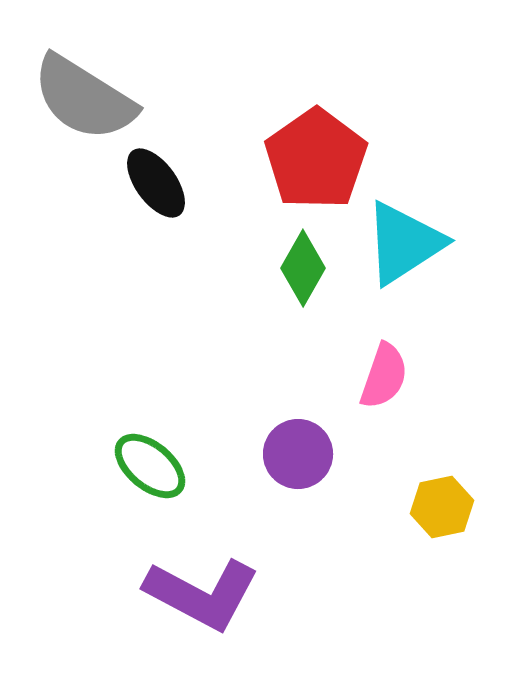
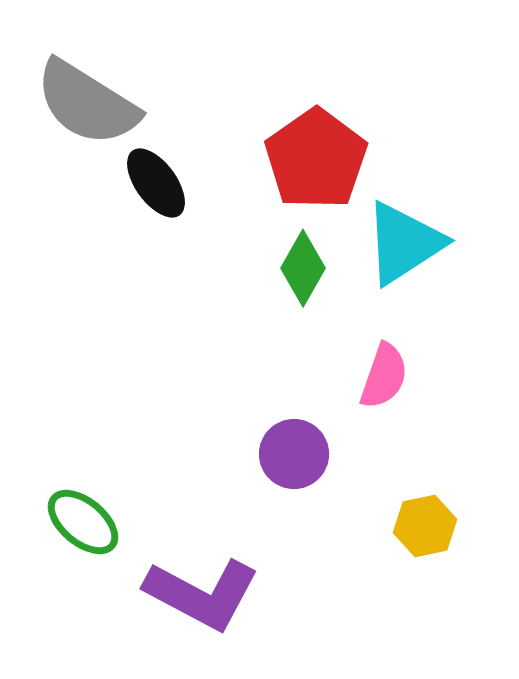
gray semicircle: moved 3 px right, 5 px down
purple circle: moved 4 px left
green ellipse: moved 67 px left, 56 px down
yellow hexagon: moved 17 px left, 19 px down
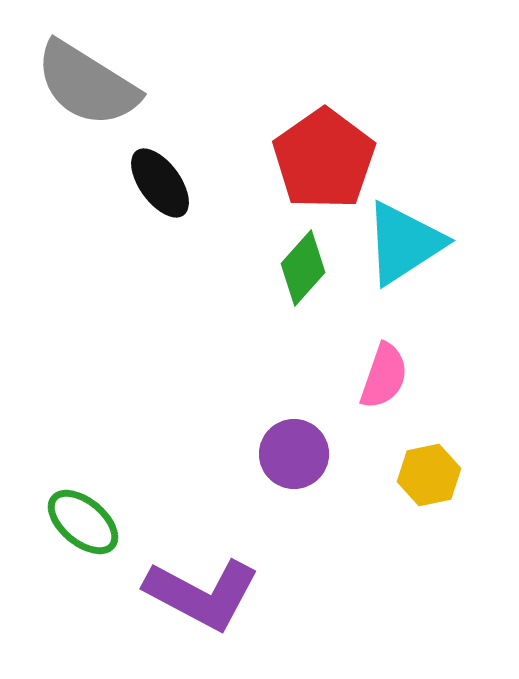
gray semicircle: moved 19 px up
red pentagon: moved 8 px right
black ellipse: moved 4 px right
green diamond: rotated 12 degrees clockwise
yellow hexagon: moved 4 px right, 51 px up
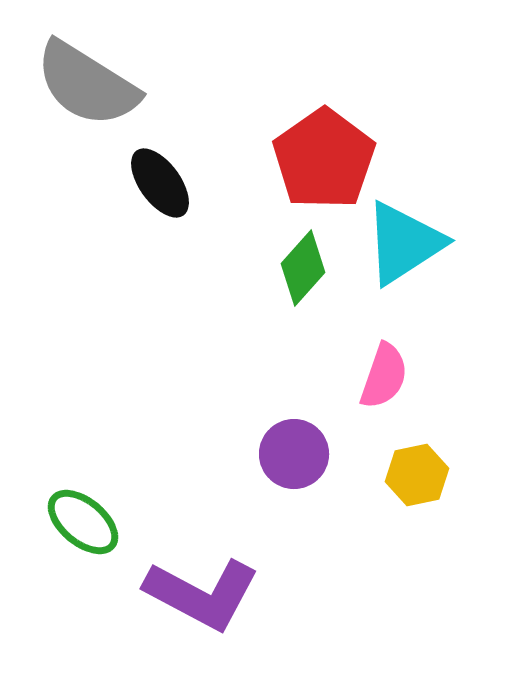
yellow hexagon: moved 12 px left
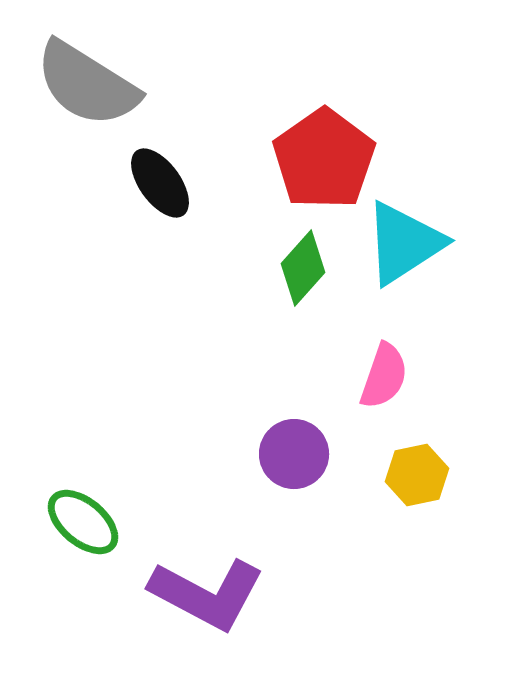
purple L-shape: moved 5 px right
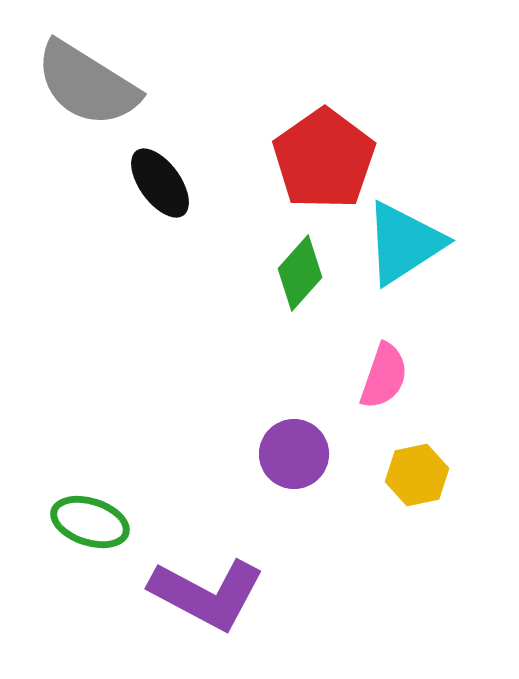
green diamond: moved 3 px left, 5 px down
green ellipse: moved 7 px right; rotated 22 degrees counterclockwise
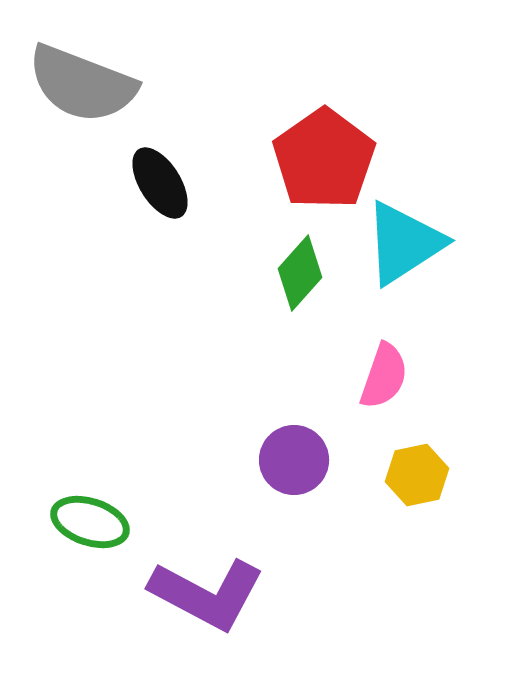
gray semicircle: moved 5 px left; rotated 11 degrees counterclockwise
black ellipse: rotated 4 degrees clockwise
purple circle: moved 6 px down
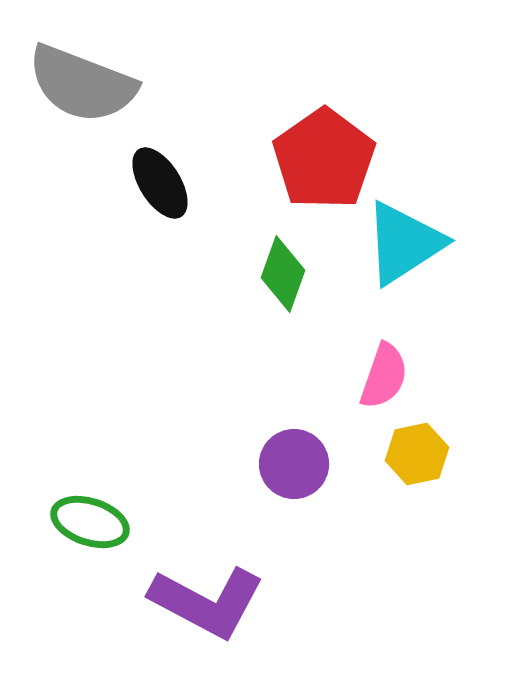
green diamond: moved 17 px left, 1 px down; rotated 22 degrees counterclockwise
purple circle: moved 4 px down
yellow hexagon: moved 21 px up
purple L-shape: moved 8 px down
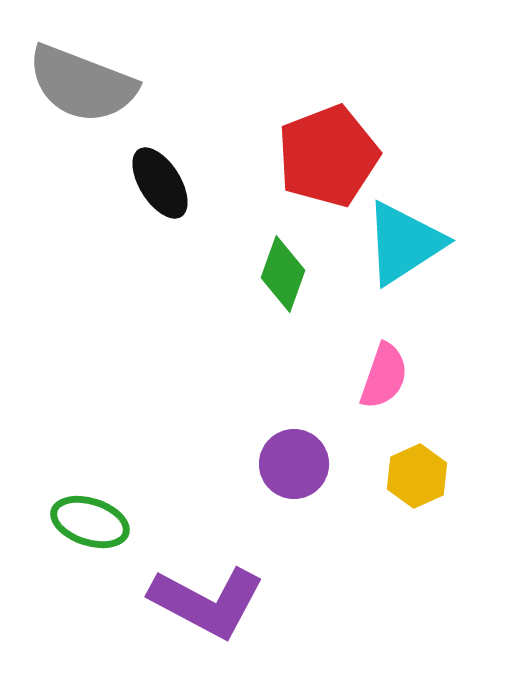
red pentagon: moved 4 px right, 3 px up; rotated 14 degrees clockwise
yellow hexagon: moved 22 px down; rotated 12 degrees counterclockwise
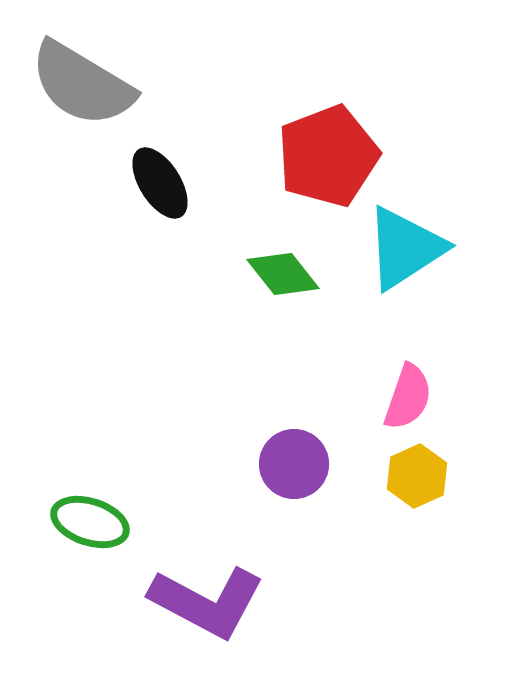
gray semicircle: rotated 10 degrees clockwise
cyan triangle: moved 1 px right, 5 px down
green diamond: rotated 58 degrees counterclockwise
pink semicircle: moved 24 px right, 21 px down
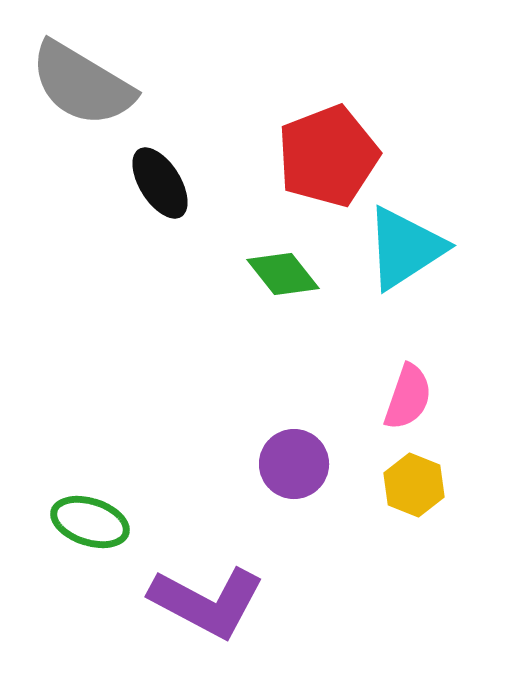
yellow hexagon: moved 3 px left, 9 px down; rotated 14 degrees counterclockwise
